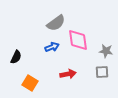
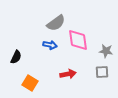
blue arrow: moved 2 px left, 2 px up; rotated 32 degrees clockwise
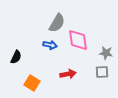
gray semicircle: moved 1 px right; rotated 24 degrees counterclockwise
gray star: moved 2 px down
orange square: moved 2 px right
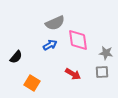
gray semicircle: moved 2 px left; rotated 36 degrees clockwise
blue arrow: rotated 40 degrees counterclockwise
black semicircle: rotated 16 degrees clockwise
red arrow: moved 5 px right; rotated 42 degrees clockwise
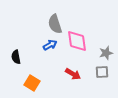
gray semicircle: moved 1 px down; rotated 96 degrees clockwise
pink diamond: moved 1 px left, 1 px down
gray star: rotated 24 degrees counterclockwise
black semicircle: rotated 128 degrees clockwise
